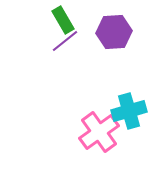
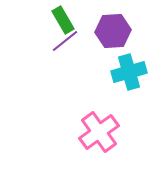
purple hexagon: moved 1 px left, 1 px up
cyan cross: moved 39 px up
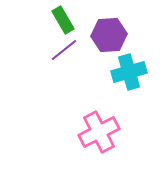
purple hexagon: moved 4 px left, 4 px down
purple line: moved 1 px left, 9 px down
pink cross: rotated 9 degrees clockwise
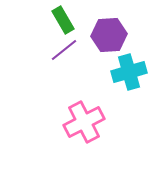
pink cross: moved 15 px left, 10 px up
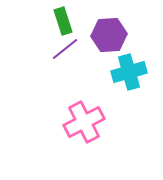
green rectangle: moved 1 px down; rotated 12 degrees clockwise
purple line: moved 1 px right, 1 px up
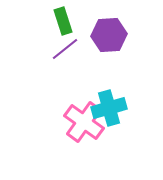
cyan cross: moved 20 px left, 36 px down
pink cross: rotated 27 degrees counterclockwise
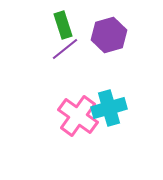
green rectangle: moved 4 px down
purple hexagon: rotated 12 degrees counterclockwise
pink cross: moved 6 px left, 6 px up
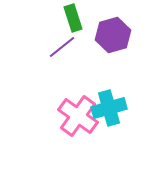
green rectangle: moved 10 px right, 7 px up
purple hexagon: moved 4 px right
purple line: moved 3 px left, 2 px up
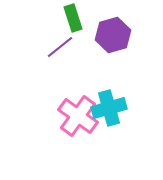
purple line: moved 2 px left
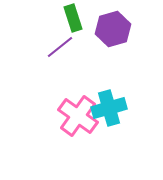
purple hexagon: moved 6 px up
